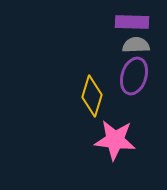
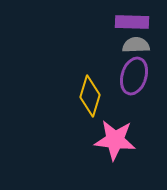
yellow diamond: moved 2 px left
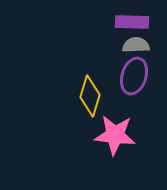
pink star: moved 5 px up
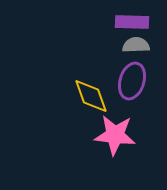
purple ellipse: moved 2 px left, 5 px down
yellow diamond: moved 1 px right; rotated 36 degrees counterclockwise
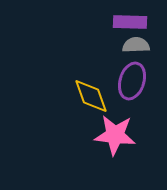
purple rectangle: moved 2 px left
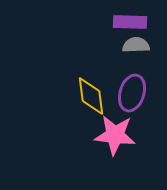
purple ellipse: moved 12 px down
yellow diamond: rotated 12 degrees clockwise
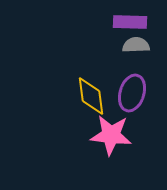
pink star: moved 4 px left
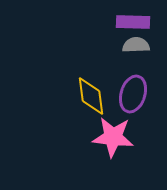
purple rectangle: moved 3 px right
purple ellipse: moved 1 px right, 1 px down
pink star: moved 2 px right, 2 px down
